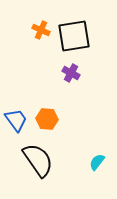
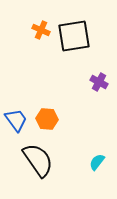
purple cross: moved 28 px right, 9 px down
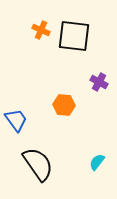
black square: rotated 16 degrees clockwise
orange hexagon: moved 17 px right, 14 px up
black semicircle: moved 4 px down
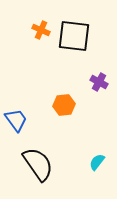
orange hexagon: rotated 10 degrees counterclockwise
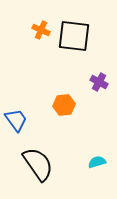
cyan semicircle: rotated 36 degrees clockwise
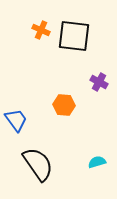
orange hexagon: rotated 10 degrees clockwise
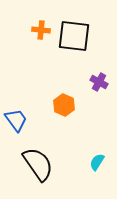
orange cross: rotated 18 degrees counterclockwise
orange hexagon: rotated 20 degrees clockwise
cyan semicircle: rotated 42 degrees counterclockwise
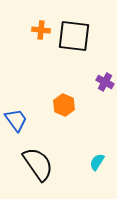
purple cross: moved 6 px right
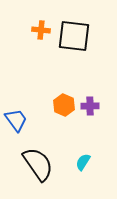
purple cross: moved 15 px left, 24 px down; rotated 30 degrees counterclockwise
cyan semicircle: moved 14 px left
